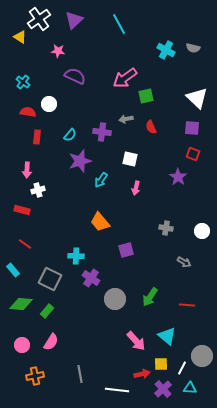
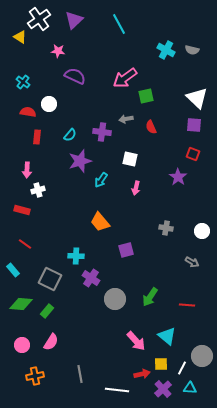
gray semicircle at (193, 48): moved 1 px left, 2 px down
purple square at (192, 128): moved 2 px right, 3 px up
gray arrow at (184, 262): moved 8 px right
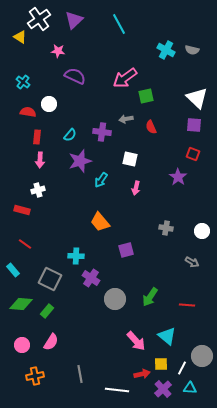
pink arrow at (27, 170): moved 13 px right, 10 px up
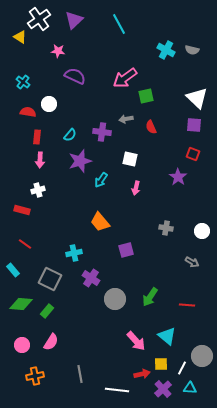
cyan cross at (76, 256): moved 2 px left, 3 px up; rotated 14 degrees counterclockwise
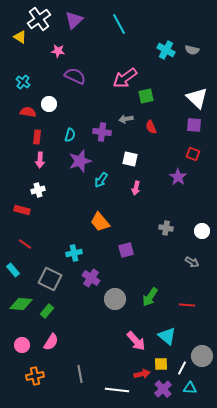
cyan semicircle at (70, 135): rotated 24 degrees counterclockwise
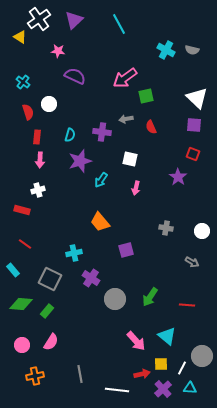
red semicircle at (28, 112): rotated 63 degrees clockwise
